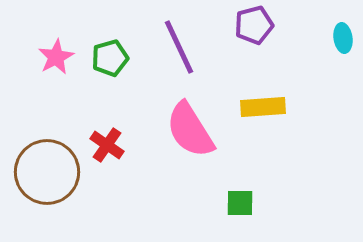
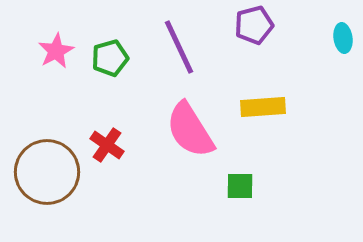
pink star: moved 6 px up
green square: moved 17 px up
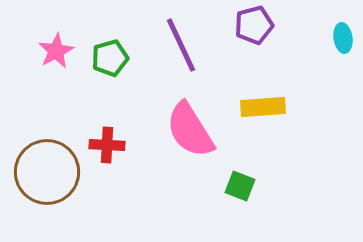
purple line: moved 2 px right, 2 px up
red cross: rotated 32 degrees counterclockwise
green square: rotated 20 degrees clockwise
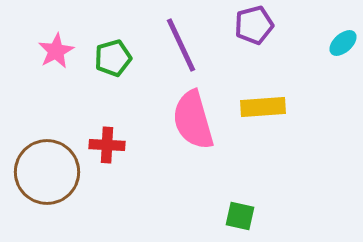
cyan ellipse: moved 5 px down; rotated 56 degrees clockwise
green pentagon: moved 3 px right
pink semicircle: moved 3 px right, 10 px up; rotated 16 degrees clockwise
green square: moved 30 px down; rotated 8 degrees counterclockwise
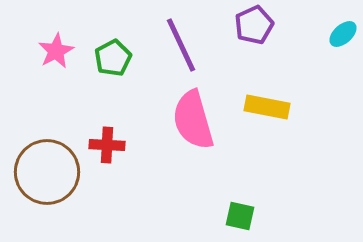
purple pentagon: rotated 9 degrees counterclockwise
cyan ellipse: moved 9 px up
green pentagon: rotated 12 degrees counterclockwise
yellow rectangle: moved 4 px right; rotated 15 degrees clockwise
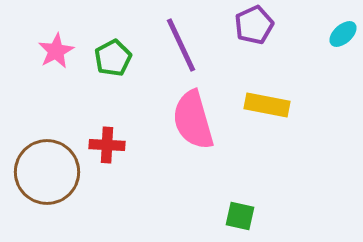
yellow rectangle: moved 2 px up
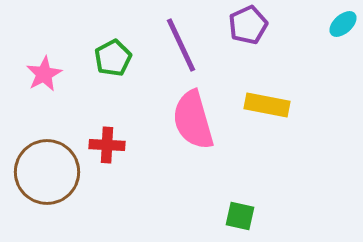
purple pentagon: moved 6 px left
cyan ellipse: moved 10 px up
pink star: moved 12 px left, 23 px down
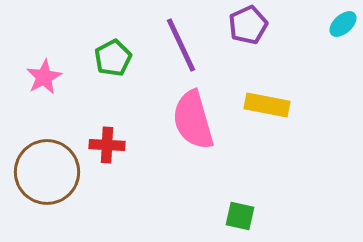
pink star: moved 3 px down
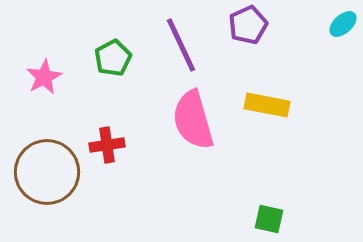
red cross: rotated 12 degrees counterclockwise
green square: moved 29 px right, 3 px down
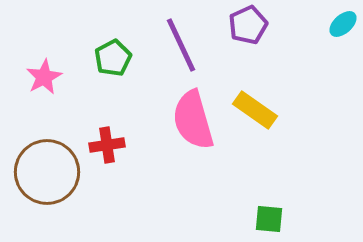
yellow rectangle: moved 12 px left, 5 px down; rotated 24 degrees clockwise
green square: rotated 8 degrees counterclockwise
